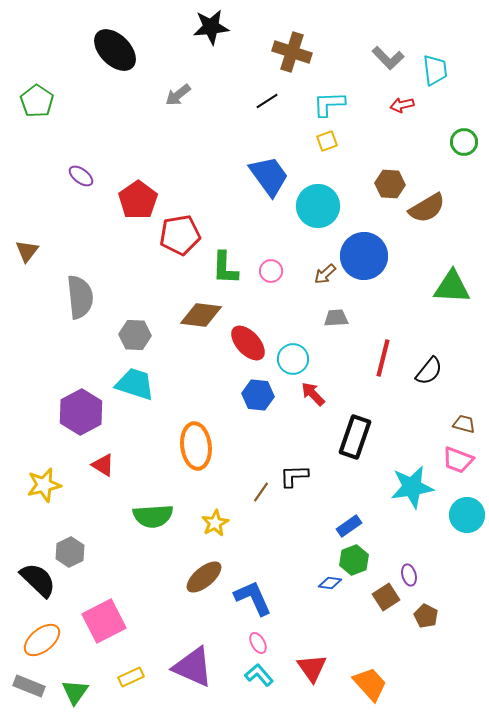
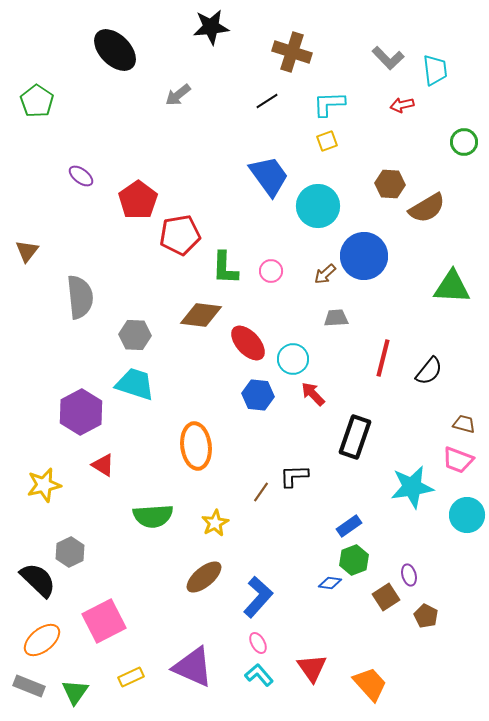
blue L-shape at (253, 598): moved 5 px right, 1 px up; rotated 66 degrees clockwise
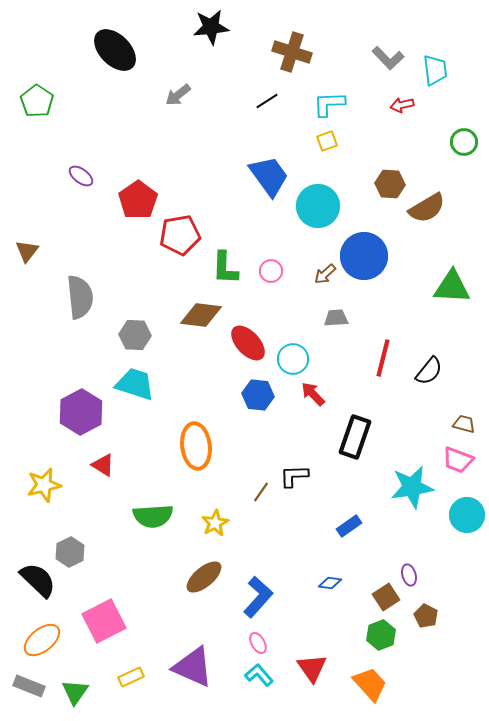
green hexagon at (354, 560): moved 27 px right, 75 px down
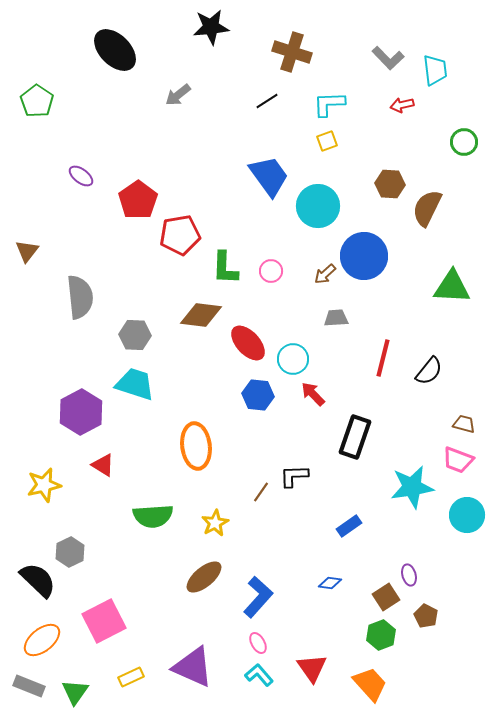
brown semicircle at (427, 208): rotated 147 degrees clockwise
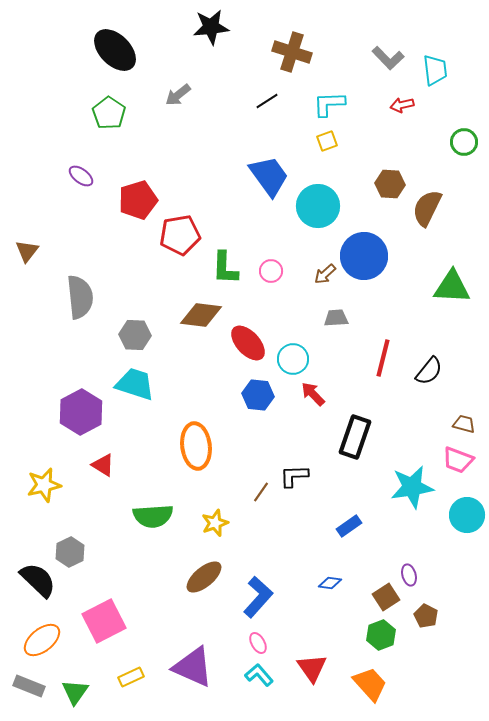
green pentagon at (37, 101): moved 72 px right, 12 px down
red pentagon at (138, 200): rotated 18 degrees clockwise
yellow star at (215, 523): rotated 8 degrees clockwise
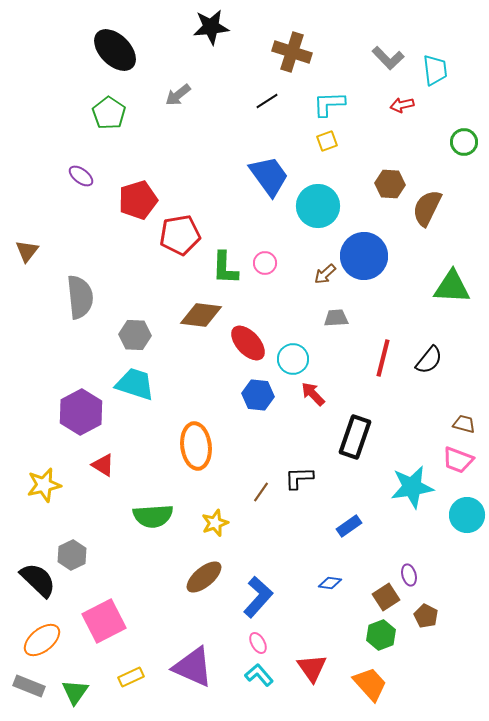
pink circle at (271, 271): moved 6 px left, 8 px up
black semicircle at (429, 371): moved 11 px up
black L-shape at (294, 476): moved 5 px right, 2 px down
gray hexagon at (70, 552): moved 2 px right, 3 px down
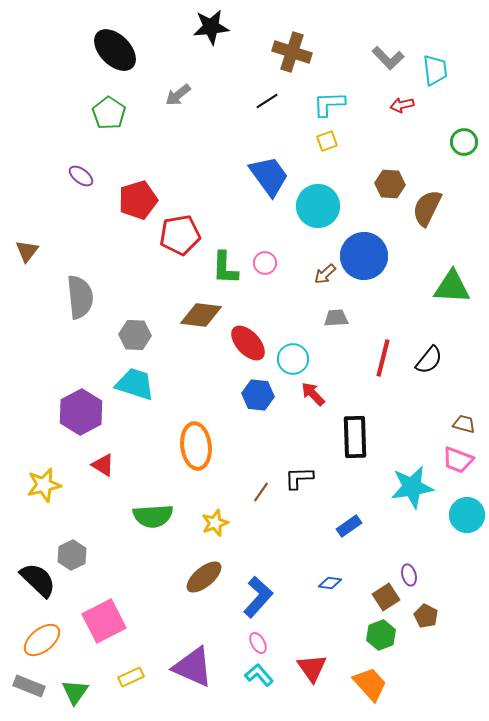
black rectangle at (355, 437): rotated 21 degrees counterclockwise
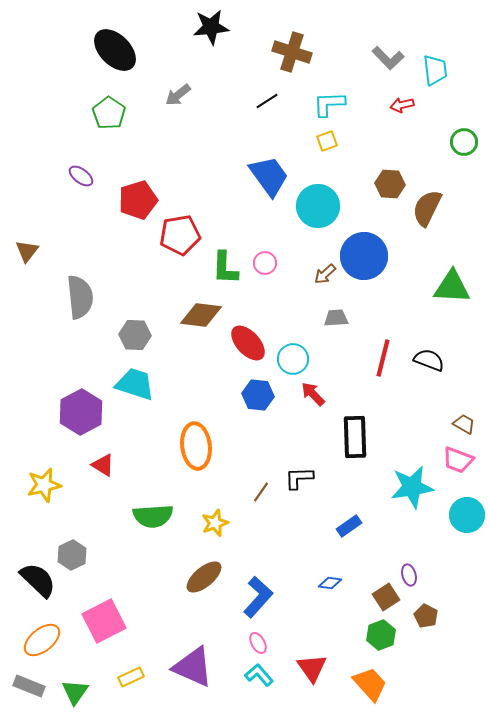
black semicircle at (429, 360): rotated 108 degrees counterclockwise
brown trapezoid at (464, 424): rotated 15 degrees clockwise
